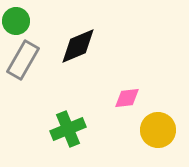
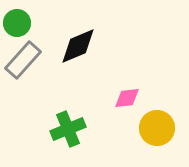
green circle: moved 1 px right, 2 px down
gray rectangle: rotated 12 degrees clockwise
yellow circle: moved 1 px left, 2 px up
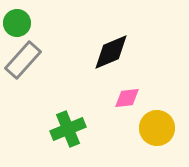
black diamond: moved 33 px right, 6 px down
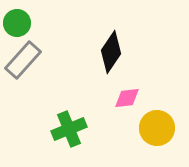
black diamond: rotated 33 degrees counterclockwise
green cross: moved 1 px right
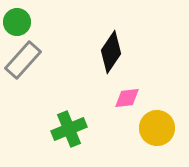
green circle: moved 1 px up
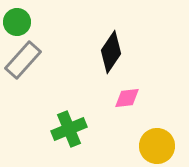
yellow circle: moved 18 px down
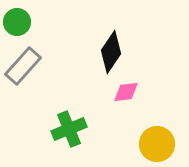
gray rectangle: moved 6 px down
pink diamond: moved 1 px left, 6 px up
yellow circle: moved 2 px up
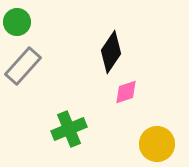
pink diamond: rotated 12 degrees counterclockwise
